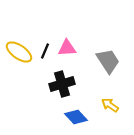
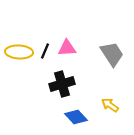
yellow ellipse: rotated 32 degrees counterclockwise
gray trapezoid: moved 4 px right, 7 px up
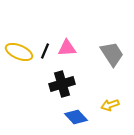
yellow ellipse: rotated 20 degrees clockwise
yellow arrow: rotated 54 degrees counterclockwise
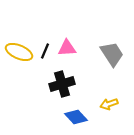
yellow arrow: moved 1 px left, 1 px up
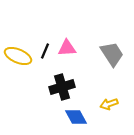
yellow ellipse: moved 1 px left, 4 px down
black cross: moved 3 px down
blue diamond: rotated 15 degrees clockwise
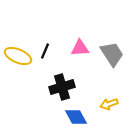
pink triangle: moved 13 px right
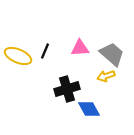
gray trapezoid: rotated 16 degrees counterclockwise
black cross: moved 5 px right, 2 px down
yellow arrow: moved 3 px left, 28 px up
blue diamond: moved 13 px right, 8 px up
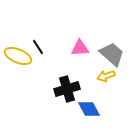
black line: moved 7 px left, 4 px up; rotated 56 degrees counterclockwise
